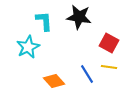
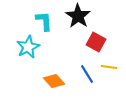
black star: moved 1 px left, 1 px up; rotated 25 degrees clockwise
red square: moved 13 px left, 1 px up
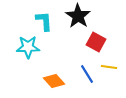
cyan star: rotated 25 degrees clockwise
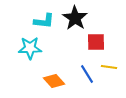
black star: moved 3 px left, 2 px down
cyan L-shape: rotated 100 degrees clockwise
red square: rotated 30 degrees counterclockwise
cyan star: moved 2 px right, 1 px down
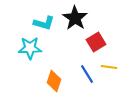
cyan L-shape: moved 2 px down; rotated 10 degrees clockwise
red square: rotated 30 degrees counterclockwise
orange diamond: rotated 60 degrees clockwise
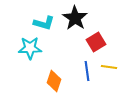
blue line: moved 3 px up; rotated 24 degrees clockwise
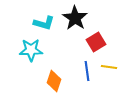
cyan star: moved 1 px right, 2 px down
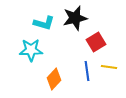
black star: rotated 25 degrees clockwise
orange diamond: moved 2 px up; rotated 25 degrees clockwise
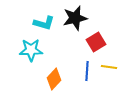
blue line: rotated 12 degrees clockwise
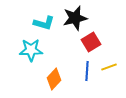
red square: moved 5 px left
yellow line: rotated 28 degrees counterclockwise
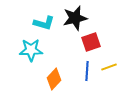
red square: rotated 12 degrees clockwise
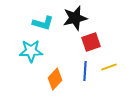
cyan L-shape: moved 1 px left
cyan star: moved 1 px down
blue line: moved 2 px left
orange diamond: moved 1 px right
